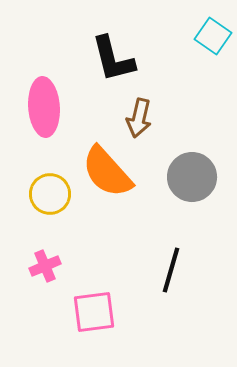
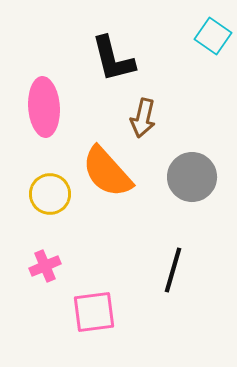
brown arrow: moved 4 px right
black line: moved 2 px right
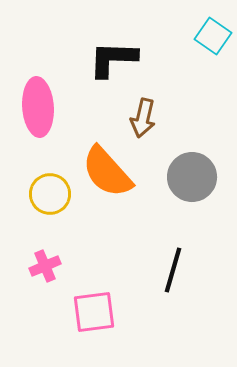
black L-shape: rotated 106 degrees clockwise
pink ellipse: moved 6 px left
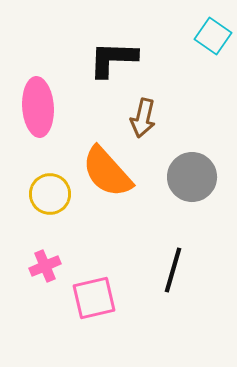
pink square: moved 14 px up; rotated 6 degrees counterclockwise
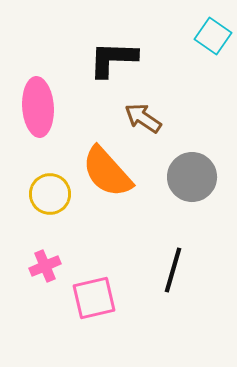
brown arrow: rotated 111 degrees clockwise
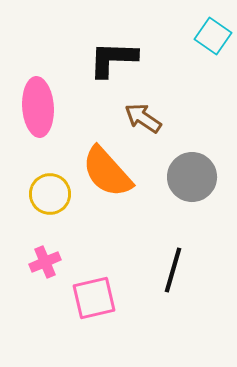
pink cross: moved 4 px up
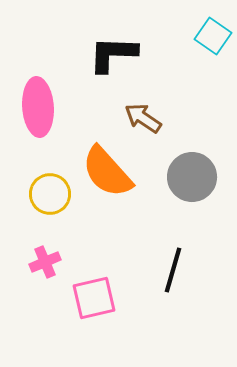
black L-shape: moved 5 px up
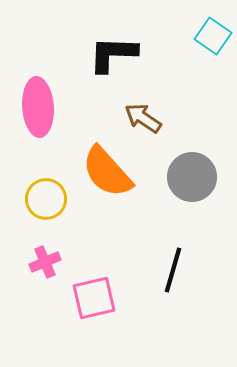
yellow circle: moved 4 px left, 5 px down
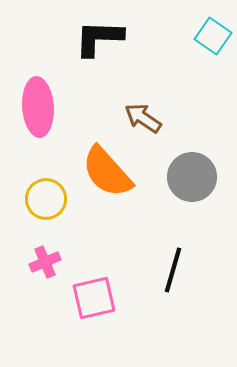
black L-shape: moved 14 px left, 16 px up
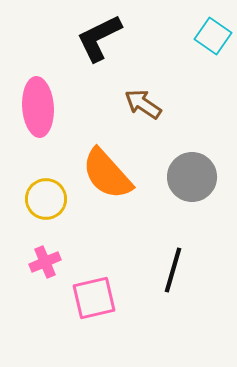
black L-shape: rotated 28 degrees counterclockwise
brown arrow: moved 14 px up
orange semicircle: moved 2 px down
